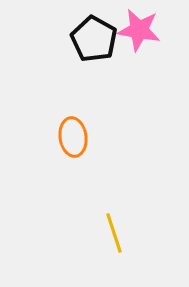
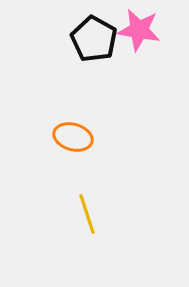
orange ellipse: rotated 66 degrees counterclockwise
yellow line: moved 27 px left, 19 px up
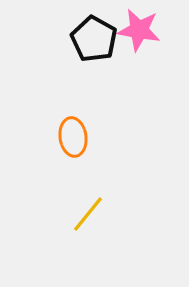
orange ellipse: rotated 66 degrees clockwise
yellow line: moved 1 px right; rotated 57 degrees clockwise
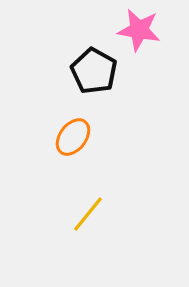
black pentagon: moved 32 px down
orange ellipse: rotated 45 degrees clockwise
